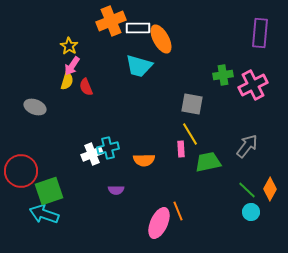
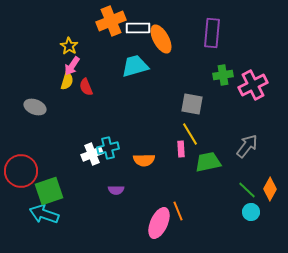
purple rectangle: moved 48 px left
cyan trapezoid: moved 4 px left; rotated 148 degrees clockwise
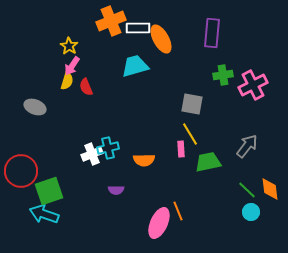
orange diamond: rotated 35 degrees counterclockwise
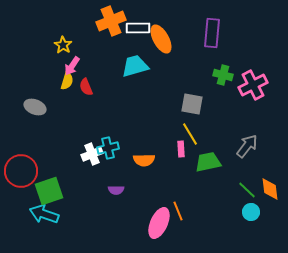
yellow star: moved 6 px left, 1 px up
green cross: rotated 24 degrees clockwise
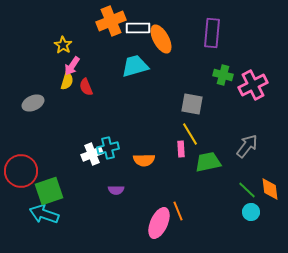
gray ellipse: moved 2 px left, 4 px up; rotated 45 degrees counterclockwise
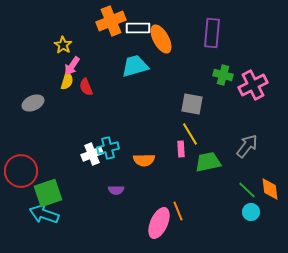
green square: moved 1 px left, 2 px down
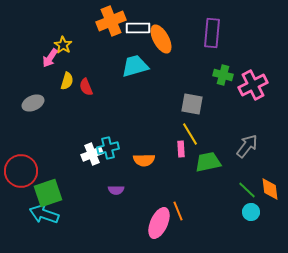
pink arrow: moved 22 px left, 8 px up
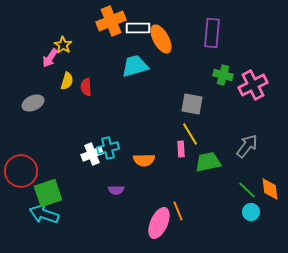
red semicircle: rotated 18 degrees clockwise
